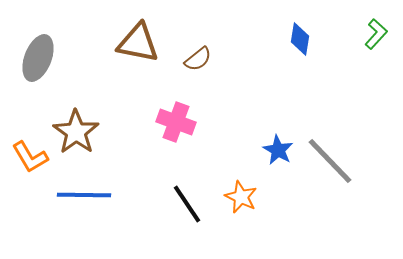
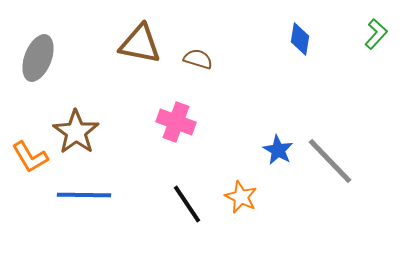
brown triangle: moved 2 px right, 1 px down
brown semicircle: rotated 124 degrees counterclockwise
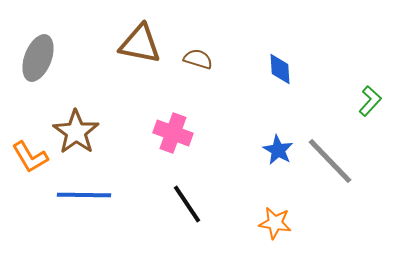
green L-shape: moved 6 px left, 67 px down
blue diamond: moved 20 px left, 30 px down; rotated 12 degrees counterclockwise
pink cross: moved 3 px left, 11 px down
orange star: moved 34 px right, 26 px down; rotated 16 degrees counterclockwise
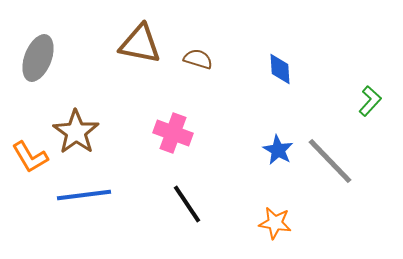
blue line: rotated 8 degrees counterclockwise
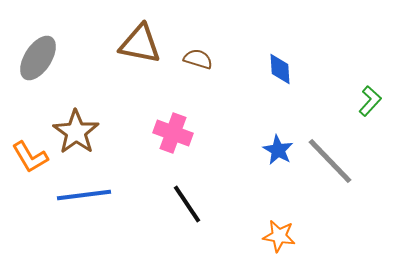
gray ellipse: rotated 12 degrees clockwise
orange star: moved 4 px right, 13 px down
